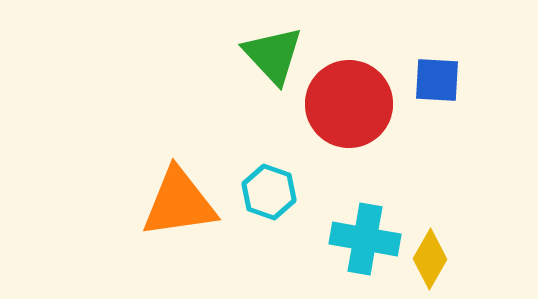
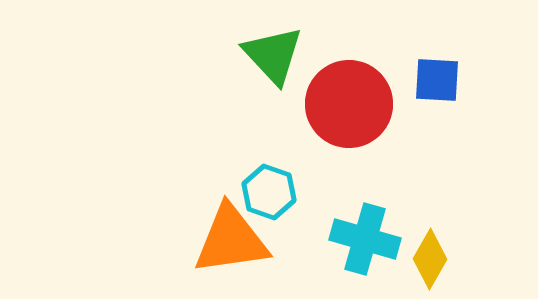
orange triangle: moved 52 px right, 37 px down
cyan cross: rotated 6 degrees clockwise
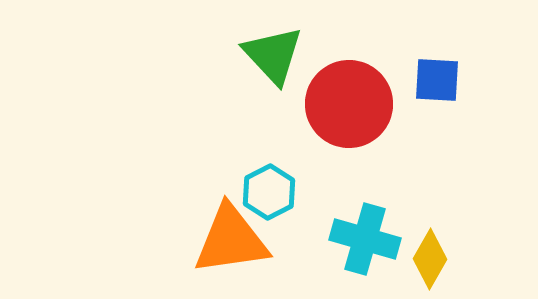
cyan hexagon: rotated 14 degrees clockwise
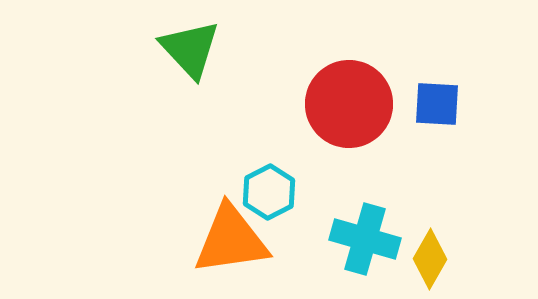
green triangle: moved 83 px left, 6 px up
blue square: moved 24 px down
